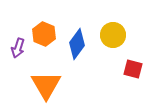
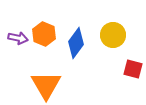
blue diamond: moved 1 px left, 1 px up
purple arrow: moved 10 px up; rotated 96 degrees counterclockwise
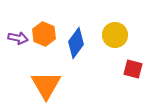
yellow circle: moved 2 px right
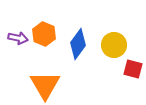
yellow circle: moved 1 px left, 10 px down
blue diamond: moved 2 px right, 1 px down
orange triangle: moved 1 px left
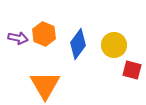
red square: moved 1 px left, 1 px down
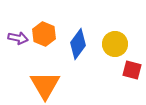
yellow circle: moved 1 px right, 1 px up
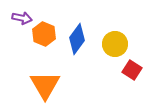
purple arrow: moved 4 px right, 20 px up
blue diamond: moved 1 px left, 5 px up
red square: rotated 18 degrees clockwise
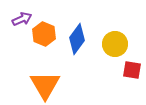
purple arrow: moved 1 px down; rotated 36 degrees counterclockwise
red square: rotated 24 degrees counterclockwise
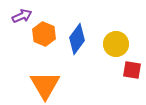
purple arrow: moved 3 px up
yellow circle: moved 1 px right
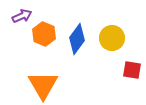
yellow circle: moved 4 px left, 6 px up
orange triangle: moved 2 px left
